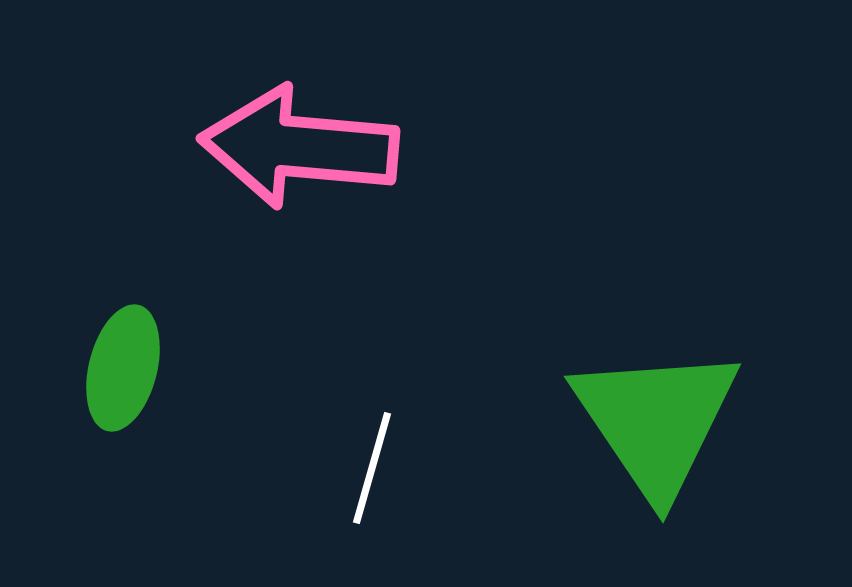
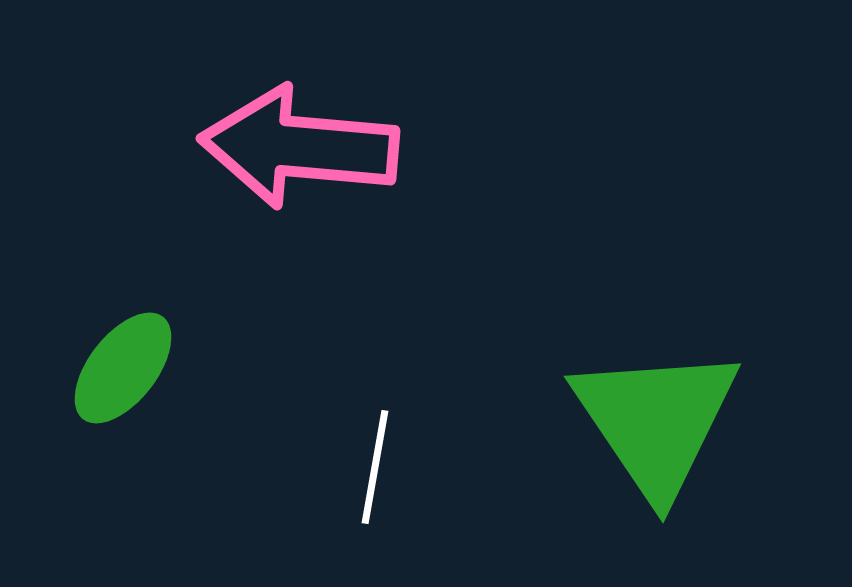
green ellipse: rotated 24 degrees clockwise
white line: moved 3 px right, 1 px up; rotated 6 degrees counterclockwise
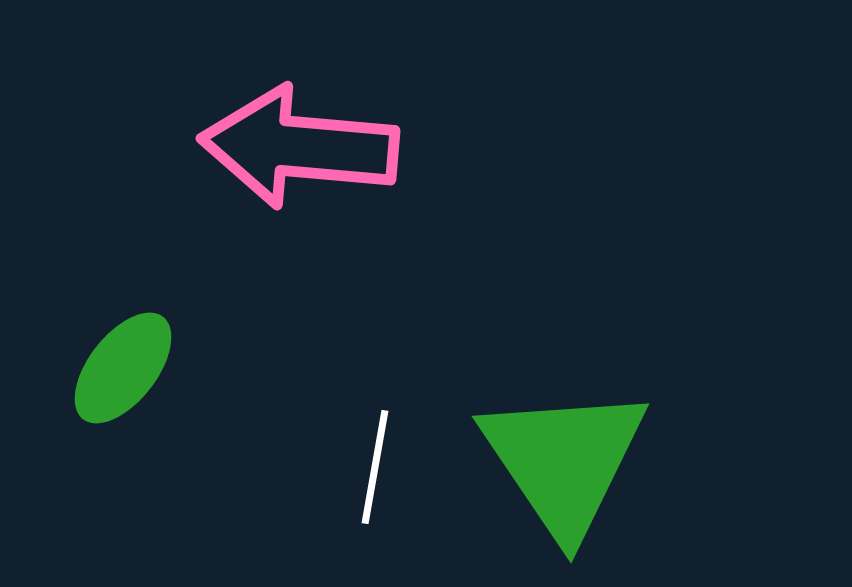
green triangle: moved 92 px left, 40 px down
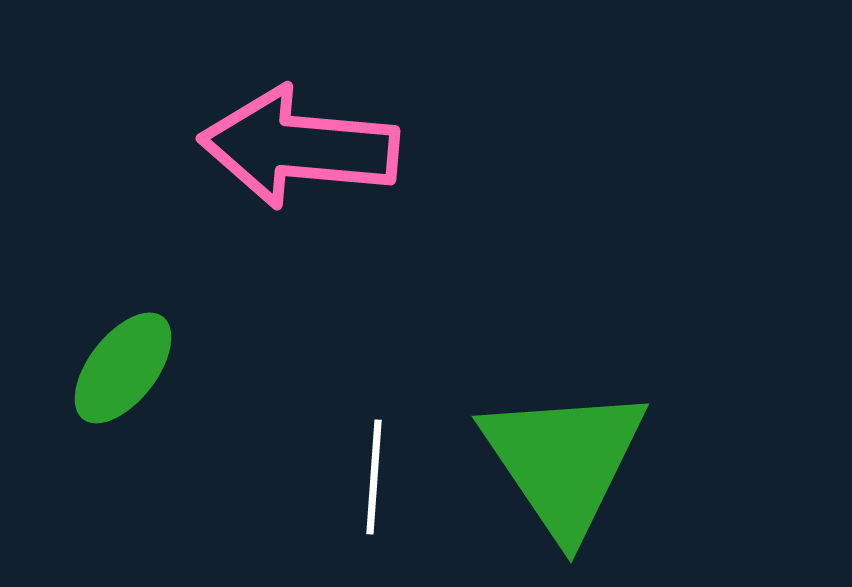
white line: moved 1 px left, 10 px down; rotated 6 degrees counterclockwise
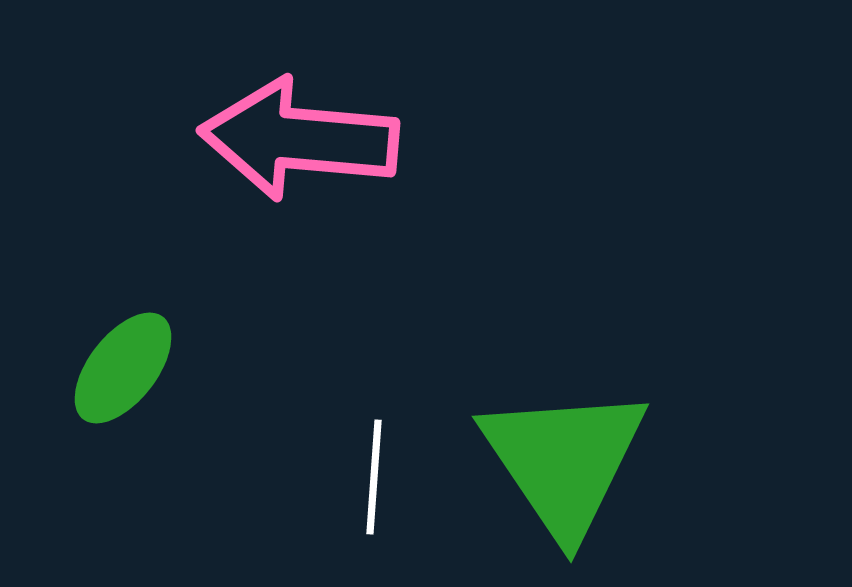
pink arrow: moved 8 px up
